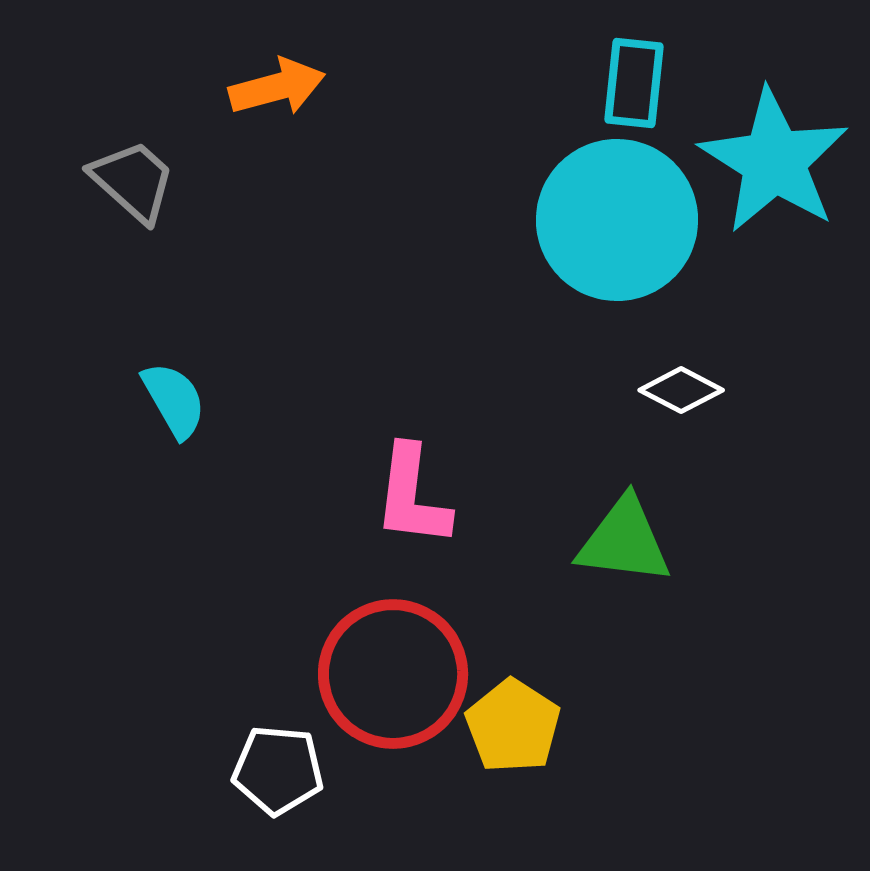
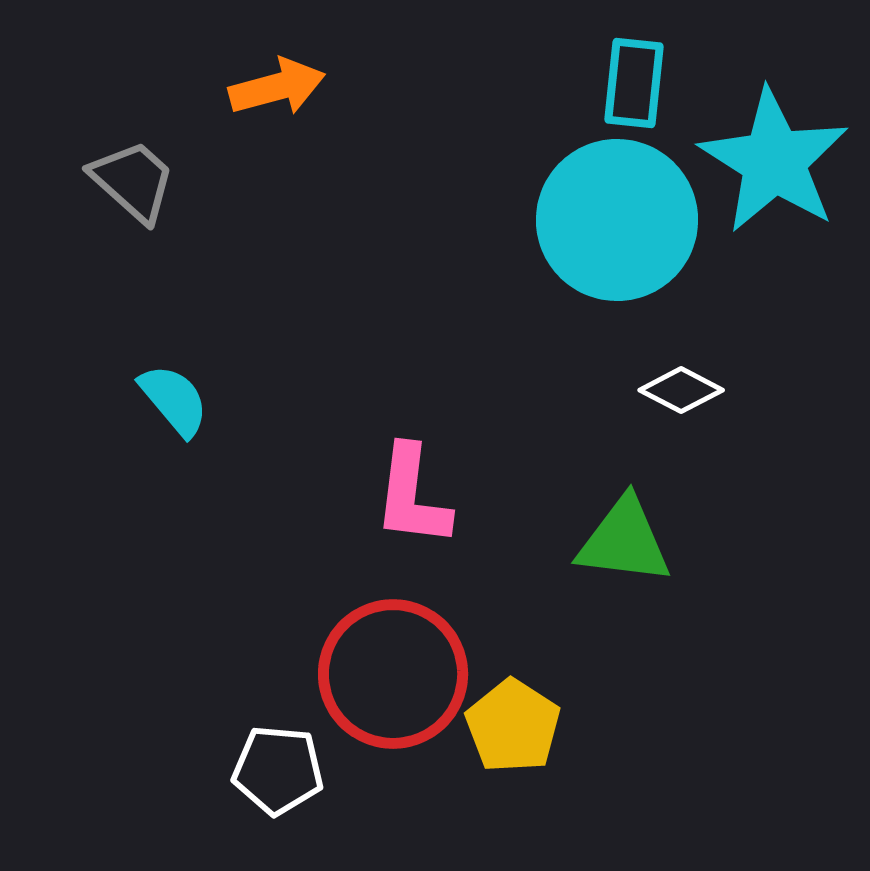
cyan semicircle: rotated 10 degrees counterclockwise
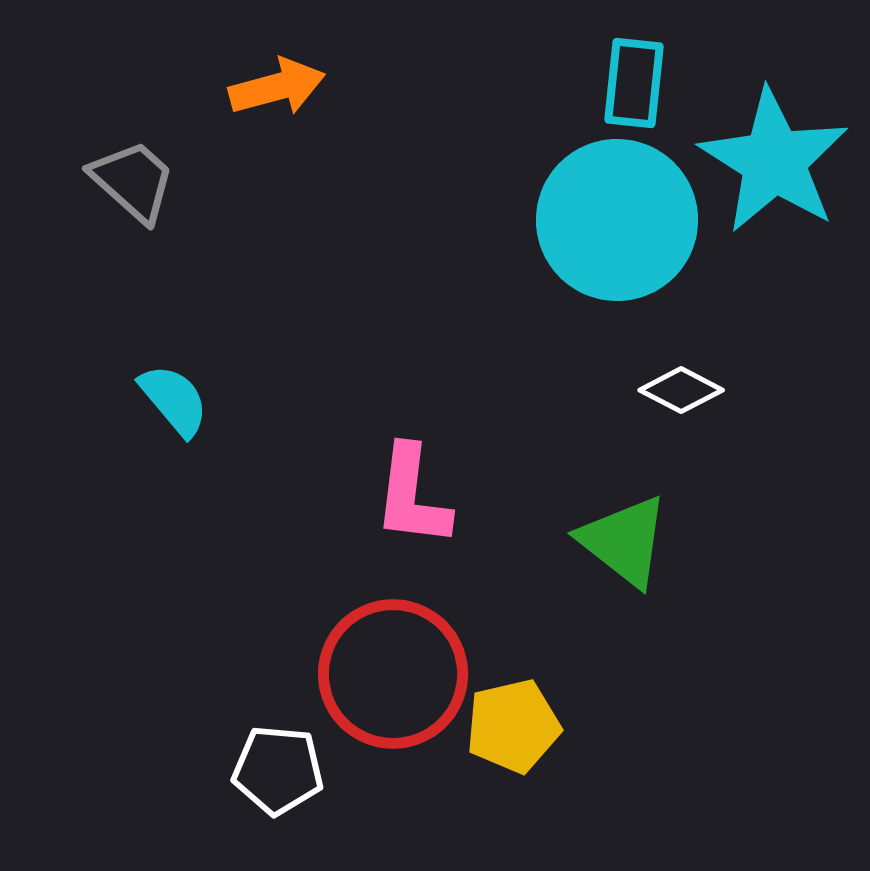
green triangle: rotated 31 degrees clockwise
yellow pentagon: rotated 26 degrees clockwise
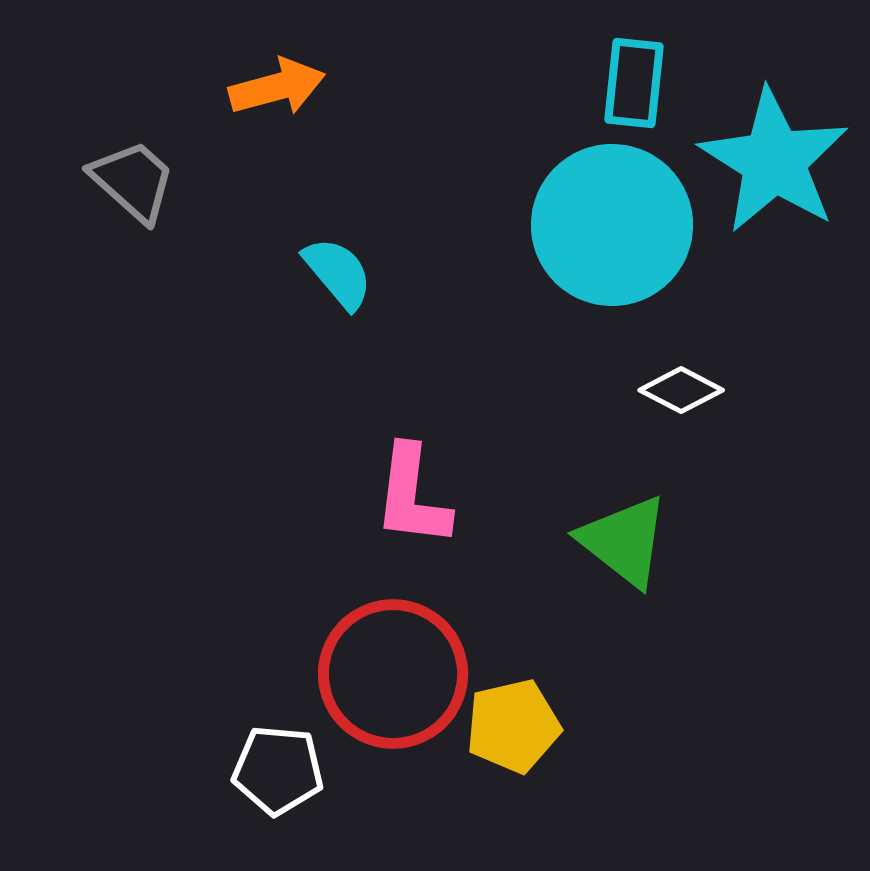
cyan circle: moved 5 px left, 5 px down
cyan semicircle: moved 164 px right, 127 px up
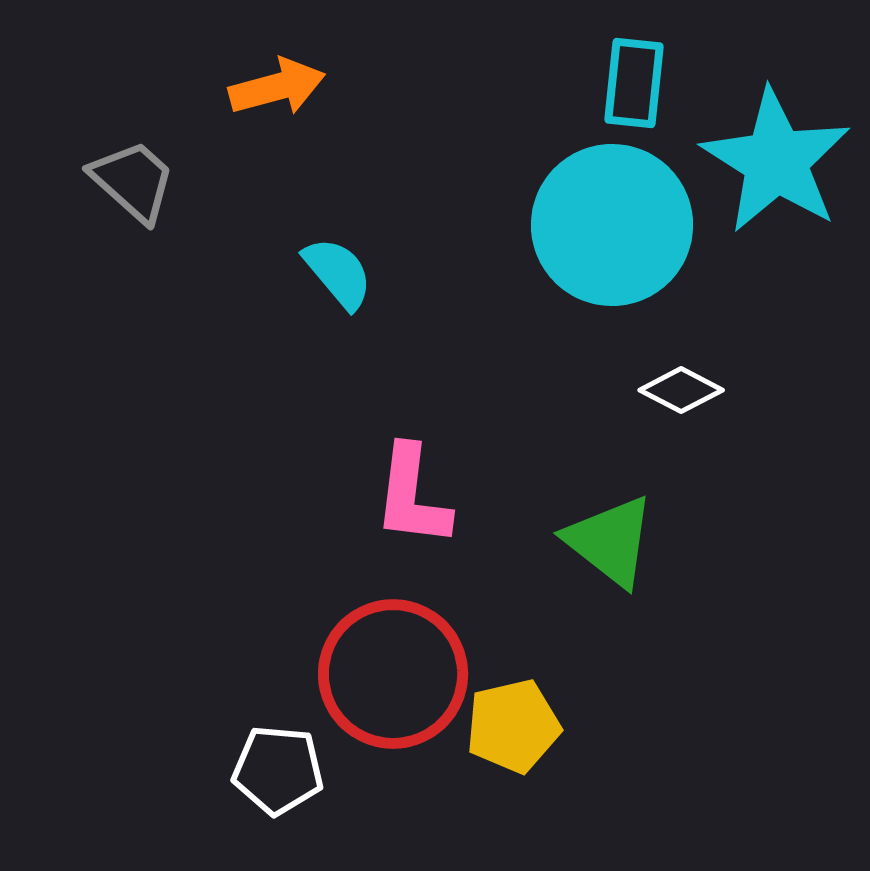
cyan star: moved 2 px right
green triangle: moved 14 px left
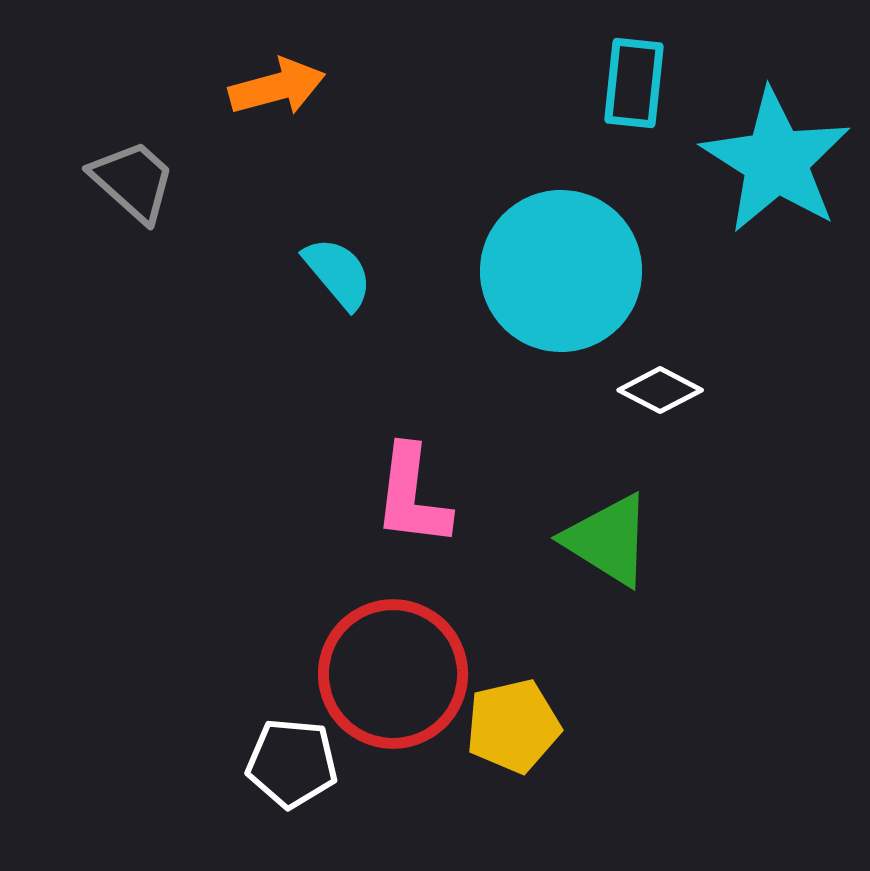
cyan circle: moved 51 px left, 46 px down
white diamond: moved 21 px left
green triangle: moved 2 px left, 1 px up; rotated 6 degrees counterclockwise
white pentagon: moved 14 px right, 7 px up
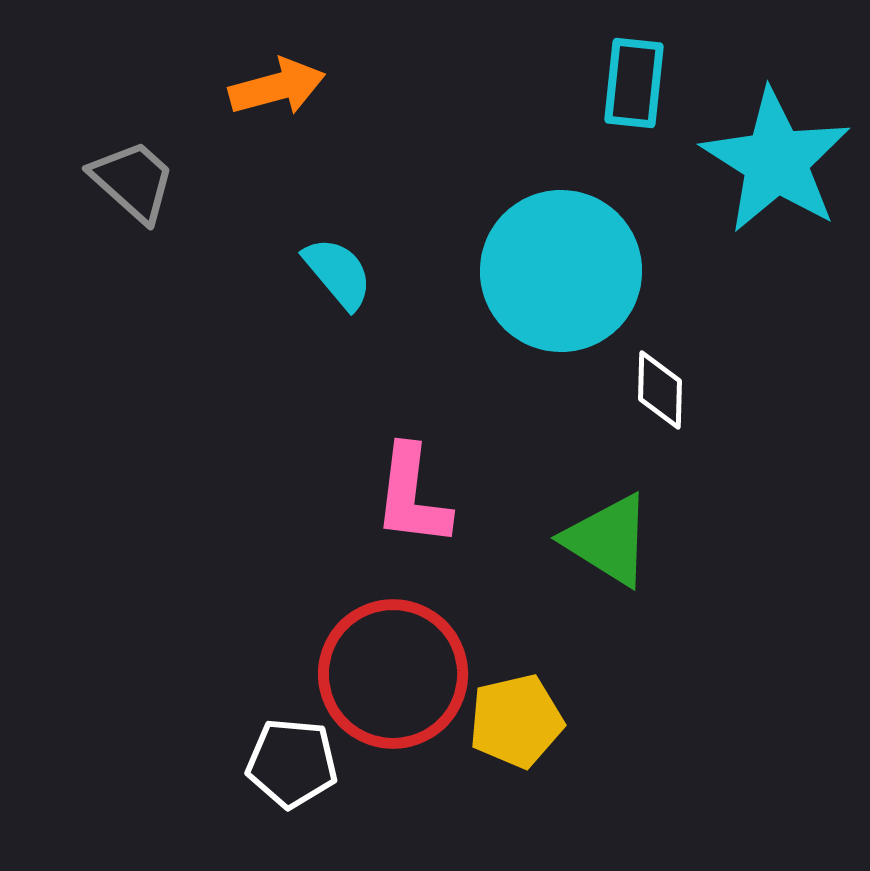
white diamond: rotated 64 degrees clockwise
yellow pentagon: moved 3 px right, 5 px up
